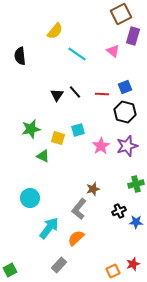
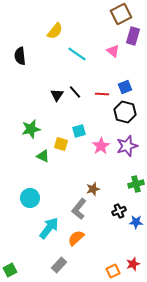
cyan square: moved 1 px right, 1 px down
yellow square: moved 3 px right, 6 px down
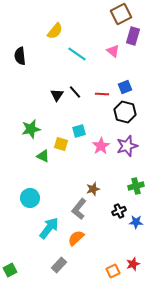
green cross: moved 2 px down
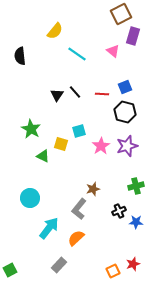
green star: rotated 30 degrees counterclockwise
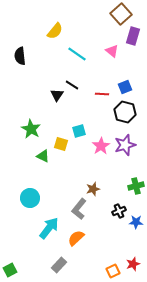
brown square: rotated 15 degrees counterclockwise
pink triangle: moved 1 px left
black line: moved 3 px left, 7 px up; rotated 16 degrees counterclockwise
purple star: moved 2 px left, 1 px up
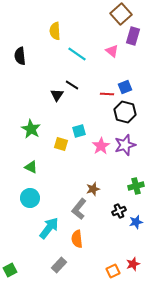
yellow semicircle: rotated 138 degrees clockwise
red line: moved 5 px right
green triangle: moved 12 px left, 11 px down
blue star: rotated 16 degrees counterclockwise
orange semicircle: moved 1 px right, 1 px down; rotated 54 degrees counterclockwise
